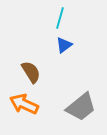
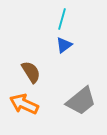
cyan line: moved 2 px right, 1 px down
gray trapezoid: moved 6 px up
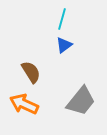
gray trapezoid: rotated 12 degrees counterclockwise
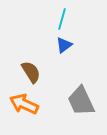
gray trapezoid: rotated 116 degrees clockwise
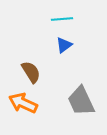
cyan line: rotated 70 degrees clockwise
orange arrow: moved 1 px left, 1 px up
